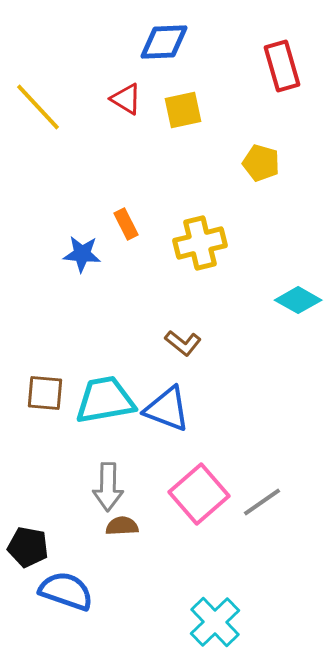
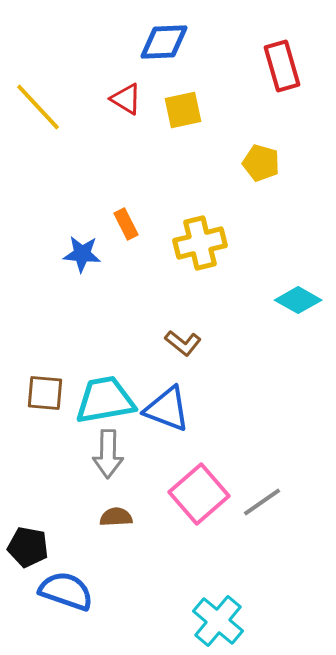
gray arrow: moved 33 px up
brown semicircle: moved 6 px left, 9 px up
cyan cross: moved 3 px right, 1 px up; rotated 6 degrees counterclockwise
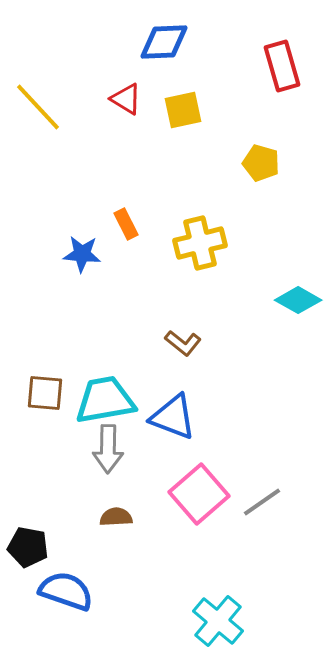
blue triangle: moved 6 px right, 8 px down
gray arrow: moved 5 px up
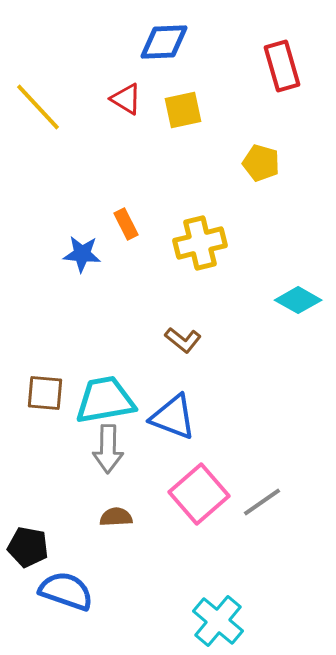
brown L-shape: moved 3 px up
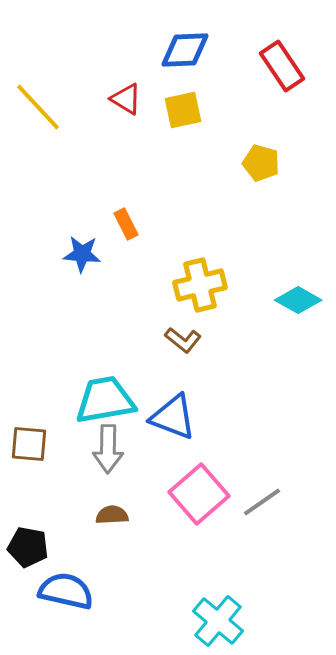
blue diamond: moved 21 px right, 8 px down
red rectangle: rotated 18 degrees counterclockwise
yellow cross: moved 42 px down
brown square: moved 16 px left, 51 px down
brown semicircle: moved 4 px left, 2 px up
blue semicircle: rotated 6 degrees counterclockwise
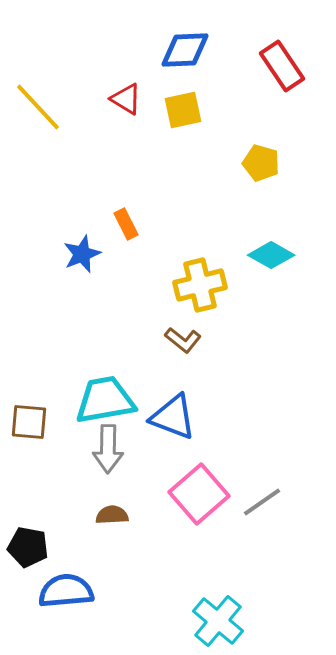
blue star: rotated 27 degrees counterclockwise
cyan diamond: moved 27 px left, 45 px up
brown square: moved 22 px up
blue semicircle: rotated 18 degrees counterclockwise
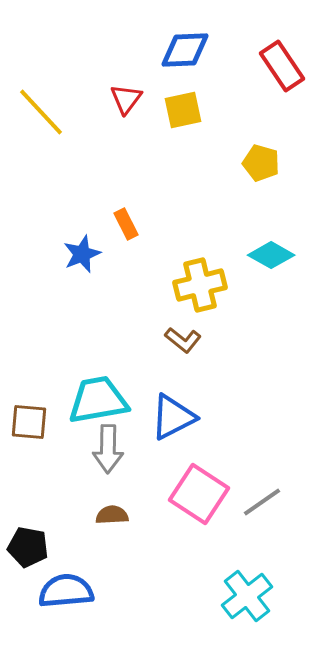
red triangle: rotated 36 degrees clockwise
yellow line: moved 3 px right, 5 px down
cyan trapezoid: moved 7 px left
blue triangle: rotated 48 degrees counterclockwise
pink square: rotated 16 degrees counterclockwise
cyan cross: moved 29 px right, 25 px up; rotated 12 degrees clockwise
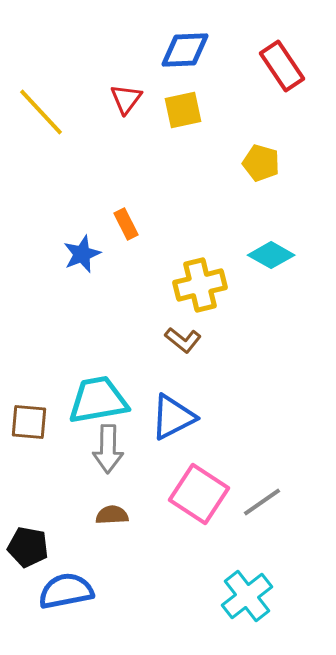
blue semicircle: rotated 6 degrees counterclockwise
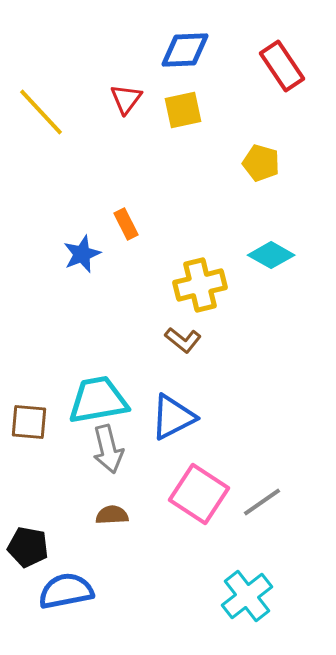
gray arrow: rotated 15 degrees counterclockwise
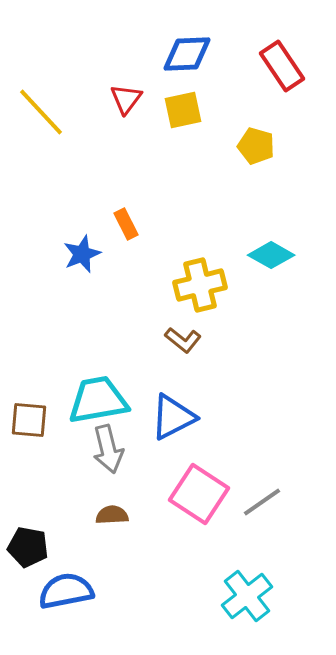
blue diamond: moved 2 px right, 4 px down
yellow pentagon: moved 5 px left, 17 px up
brown square: moved 2 px up
